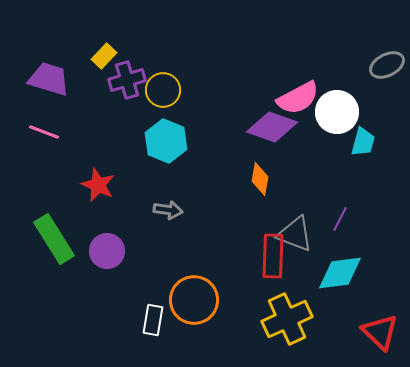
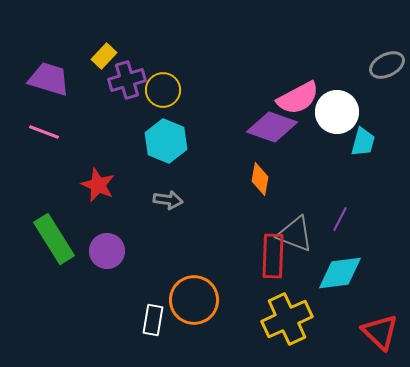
gray arrow: moved 10 px up
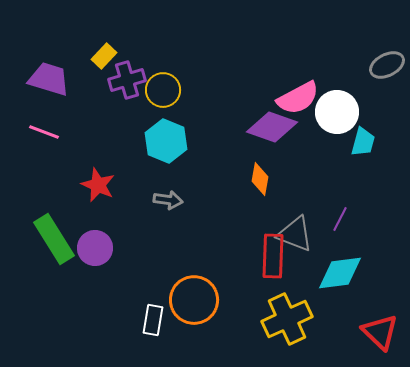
purple circle: moved 12 px left, 3 px up
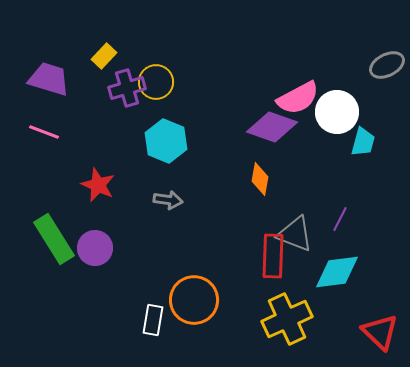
purple cross: moved 8 px down
yellow circle: moved 7 px left, 8 px up
cyan diamond: moved 3 px left, 1 px up
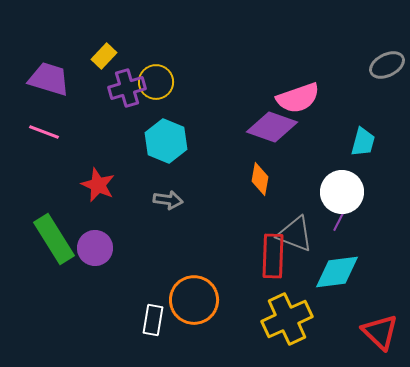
pink semicircle: rotated 9 degrees clockwise
white circle: moved 5 px right, 80 px down
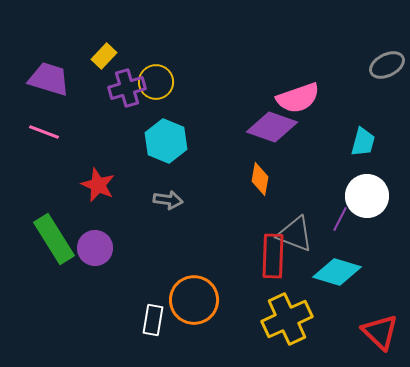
white circle: moved 25 px right, 4 px down
cyan diamond: rotated 24 degrees clockwise
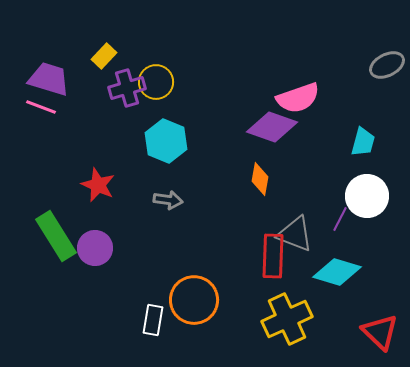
pink line: moved 3 px left, 25 px up
green rectangle: moved 2 px right, 3 px up
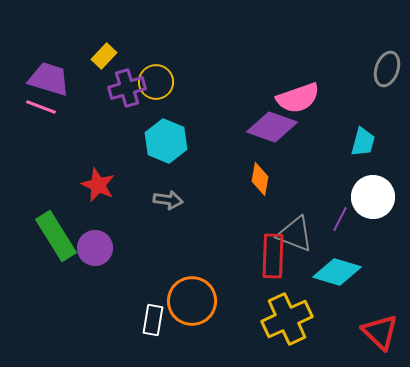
gray ellipse: moved 4 px down; rotated 44 degrees counterclockwise
white circle: moved 6 px right, 1 px down
orange circle: moved 2 px left, 1 px down
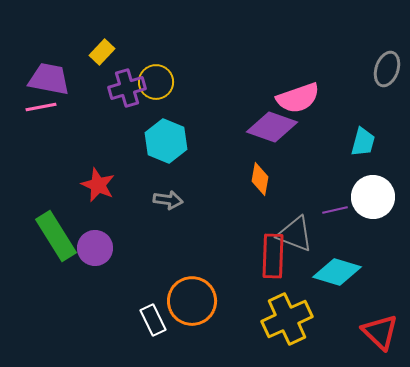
yellow rectangle: moved 2 px left, 4 px up
purple trapezoid: rotated 6 degrees counterclockwise
pink line: rotated 32 degrees counterclockwise
purple line: moved 5 px left, 9 px up; rotated 50 degrees clockwise
white rectangle: rotated 36 degrees counterclockwise
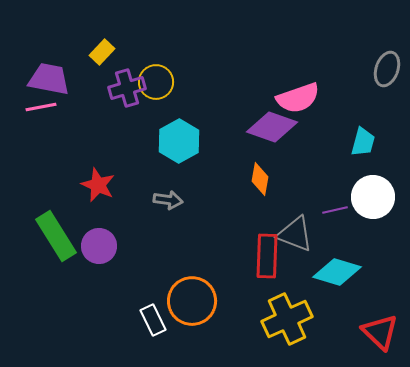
cyan hexagon: moved 13 px right; rotated 9 degrees clockwise
purple circle: moved 4 px right, 2 px up
red rectangle: moved 6 px left
